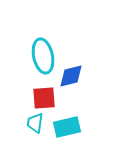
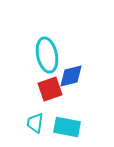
cyan ellipse: moved 4 px right, 1 px up
red square: moved 6 px right, 9 px up; rotated 15 degrees counterclockwise
cyan rectangle: rotated 24 degrees clockwise
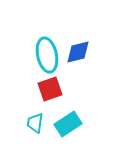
blue diamond: moved 7 px right, 24 px up
cyan rectangle: moved 1 px right, 3 px up; rotated 44 degrees counterclockwise
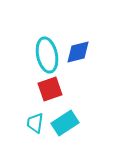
cyan rectangle: moved 3 px left, 1 px up
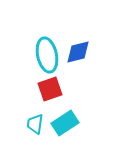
cyan trapezoid: moved 1 px down
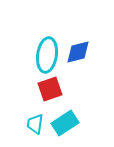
cyan ellipse: rotated 20 degrees clockwise
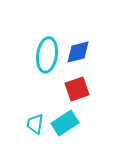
red square: moved 27 px right
